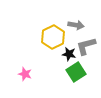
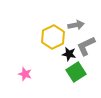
gray arrow: rotated 21 degrees counterclockwise
gray L-shape: rotated 10 degrees counterclockwise
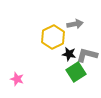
gray arrow: moved 1 px left, 1 px up
gray L-shape: moved 1 px right, 9 px down; rotated 40 degrees clockwise
pink star: moved 8 px left, 5 px down
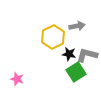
gray arrow: moved 2 px right, 2 px down
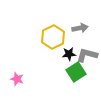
gray arrow: moved 3 px right, 2 px down
black star: rotated 16 degrees counterclockwise
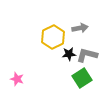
green square: moved 6 px right, 6 px down
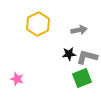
gray arrow: moved 1 px left, 2 px down
yellow hexagon: moved 15 px left, 13 px up
gray L-shape: moved 2 px down
green square: rotated 12 degrees clockwise
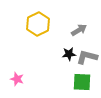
gray arrow: rotated 21 degrees counterclockwise
green square: moved 4 px down; rotated 24 degrees clockwise
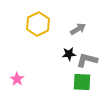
gray arrow: moved 1 px left, 1 px up
gray L-shape: moved 3 px down
pink star: rotated 16 degrees clockwise
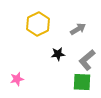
black star: moved 11 px left
gray L-shape: rotated 55 degrees counterclockwise
pink star: rotated 24 degrees clockwise
